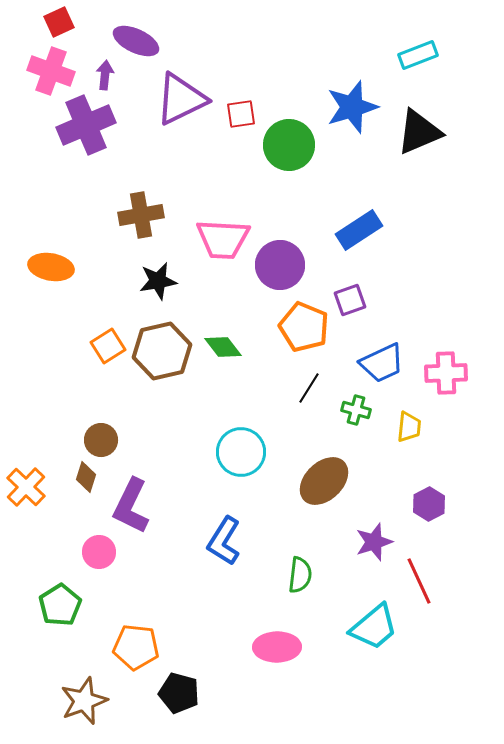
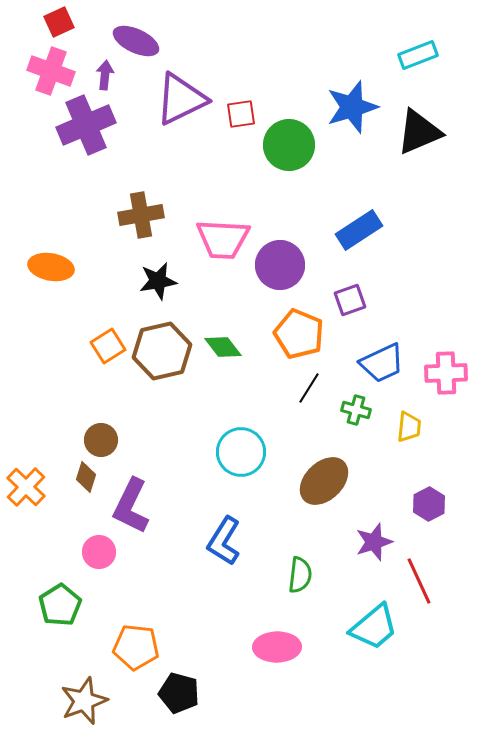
orange pentagon at (304, 327): moved 5 px left, 7 px down
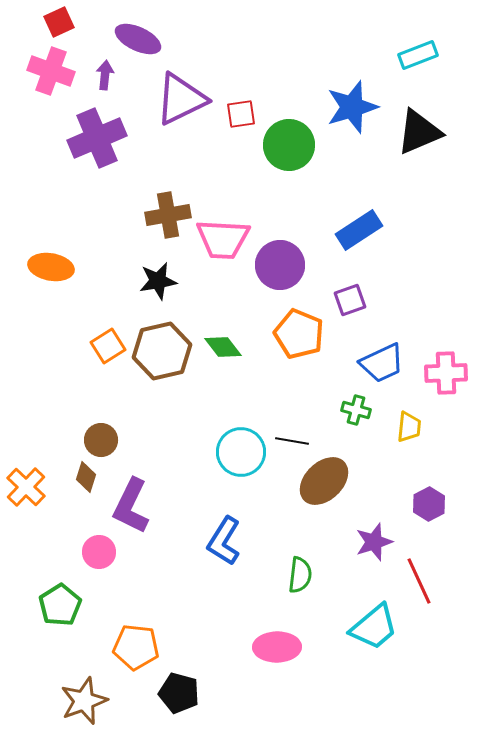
purple ellipse at (136, 41): moved 2 px right, 2 px up
purple cross at (86, 125): moved 11 px right, 13 px down
brown cross at (141, 215): moved 27 px right
black line at (309, 388): moved 17 px left, 53 px down; rotated 68 degrees clockwise
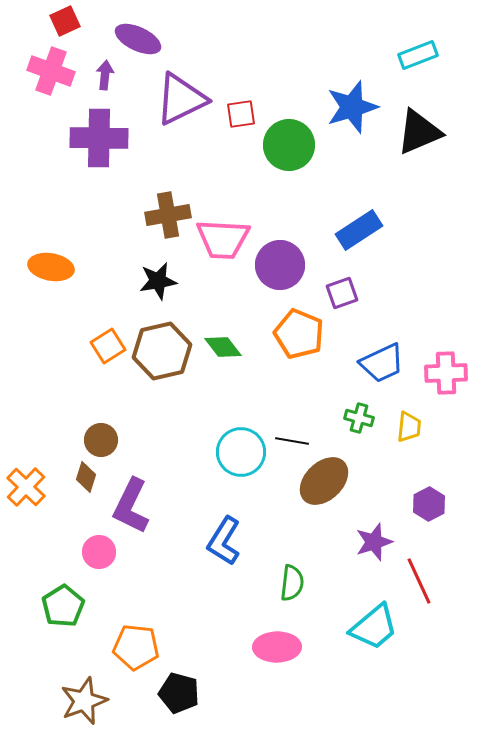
red square at (59, 22): moved 6 px right, 1 px up
purple cross at (97, 138): moved 2 px right; rotated 24 degrees clockwise
purple square at (350, 300): moved 8 px left, 7 px up
green cross at (356, 410): moved 3 px right, 8 px down
green semicircle at (300, 575): moved 8 px left, 8 px down
green pentagon at (60, 605): moved 3 px right, 1 px down
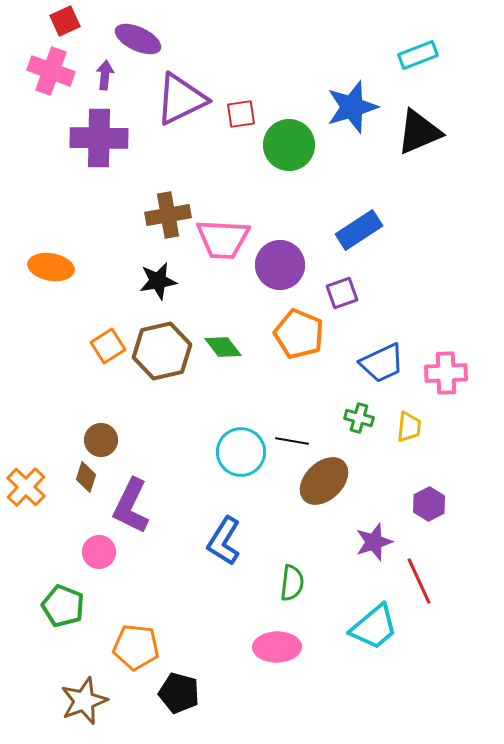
green pentagon at (63, 606): rotated 18 degrees counterclockwise
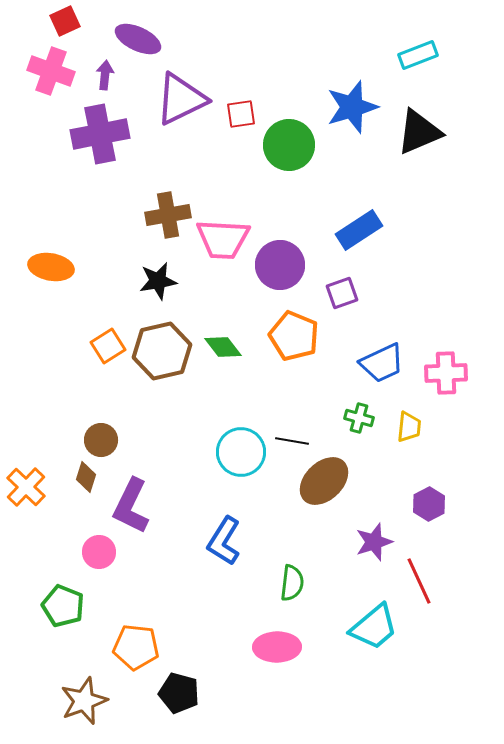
purple cross at (99, 138): moved 1 px right, 4 px up; rotated 12 degrees counterclockwise
orange pentagon at (299, 334): moved 5 px left, 2 px down
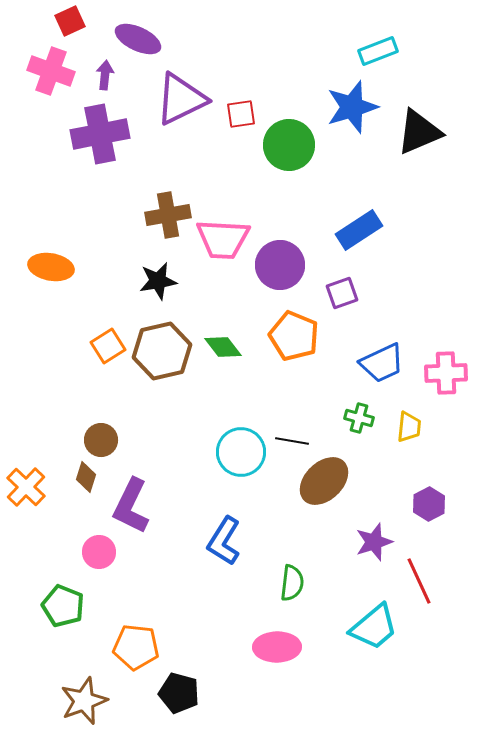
red square at (65, 21): moved 5 px right
cyan rectangle at (418, 55): moved 40 px left, 4 px up
